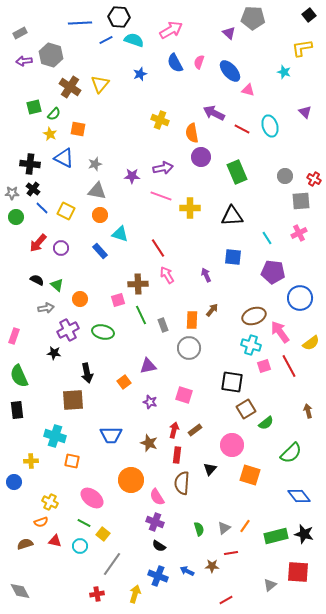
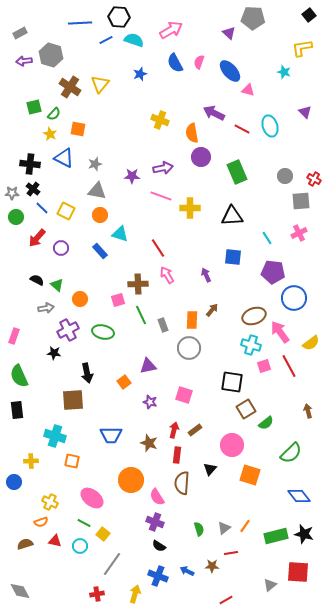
red arrow at (38, 243): moved 1 px left, 5 px up
blue circle at (300, 298): moved 6 px left
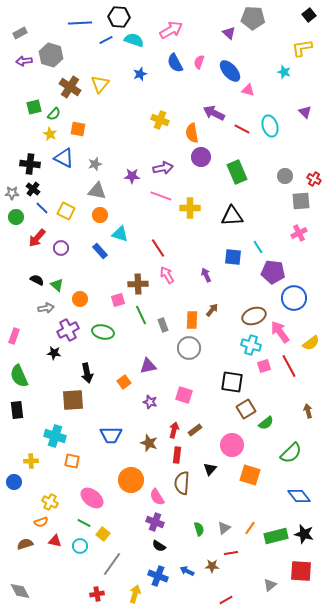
cyan line at (267, 238): moved 9 px left, 9 px down
orange line at (245, 526): moved 5 px right, 2 px down
red square at (298, 572): moved 3 px right, 1 px up
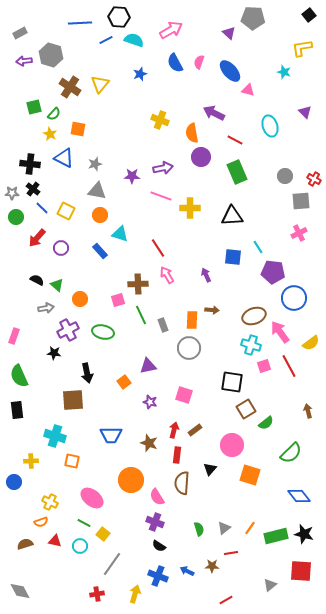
red line at (242, 129): moved 7 px left, 11 px down
brown arrow at (212, 310): rotated 56 degrees clockwise
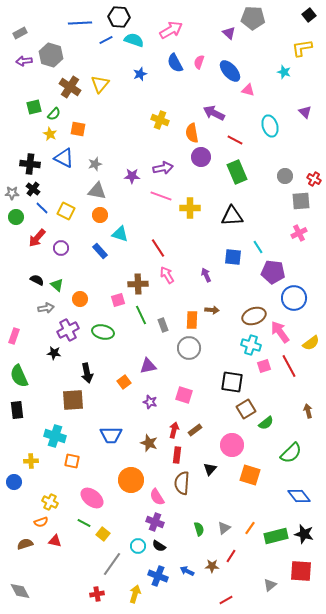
cyan circle at (80, 546): moved 58 px right
red line at (231, 553): moved 3 px down; rotated 48 degrees counterclockwise
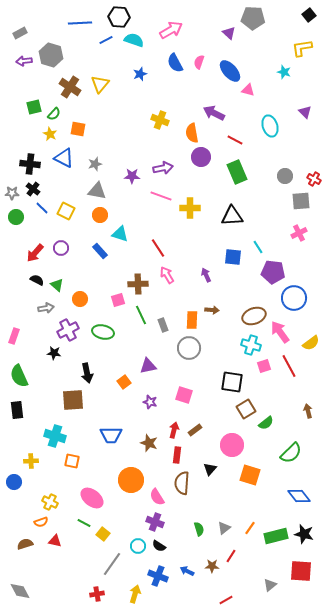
red arrow at (37, 238): moved 2 px left, 15 px down
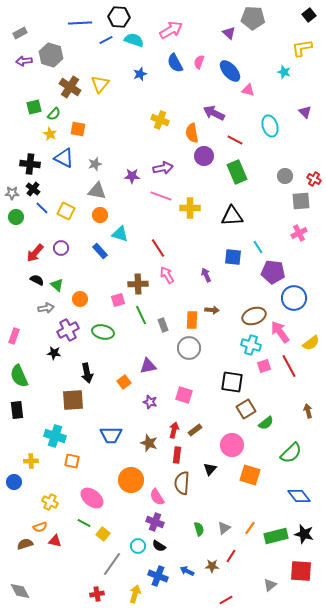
purple circle at (201, 157): moved 3 px right, 1 px up
orange semicircle at (41, 522): moved 1 px left, 5 px down
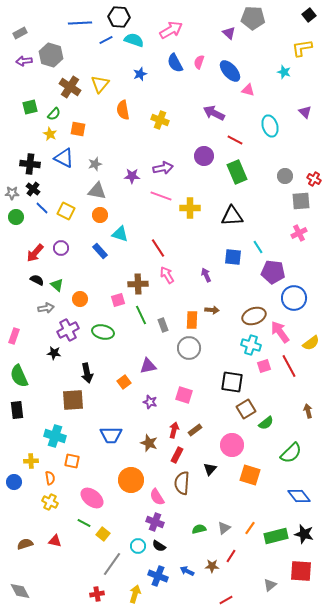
green square at (34, 107): moved 4 px left
orange semicircle at (192, 133): moved 69 px left, 23 px up
red rectangle at (177, 455): rotated 21 degrees clockwise
orange semicircle at (40, 527): moved 10 px right, 49 px up; rotated 80 degrees counterclockwise
green semicircle at (199, 529): rotated 88 degrees counterclockwise
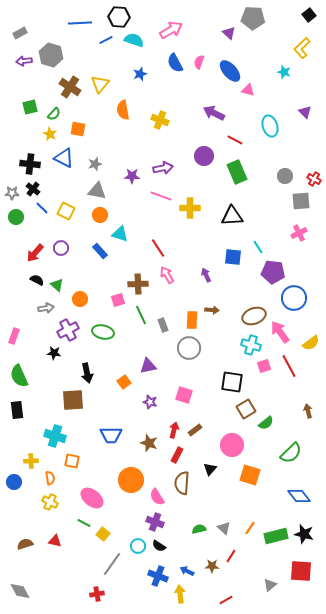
yellow L-shape at (302, 48): rotated 35 degrees counterclockwise
gray triangle at (224, 528): rotated 40 degrees counterclockwise
yellow arrow at (135, 594): moved 45 px right; rotated 24 degrees counterclockwise
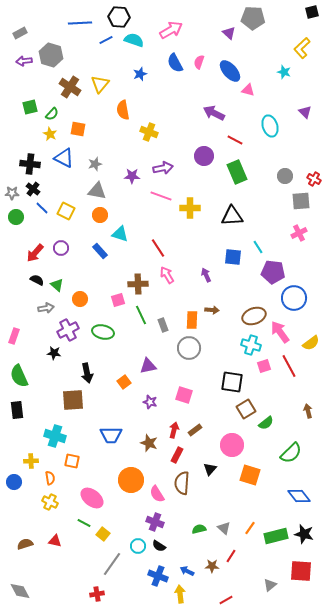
black square at (309, 15): moved 3 px right, 3 px up; rotated 24 degrees clockwise
green semicircle at (54, 114): moved 2 px left
yellow cross at (160, 120): moved 11 px left, 12 px down
pink semicircle at (157, 497): moved 3 px up
